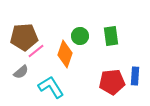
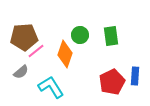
green circle: moved 1 px up
red pentagon: rotated 20 degrees counterclockwise
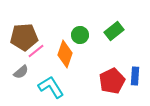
green rectangle: moved 3 px right, 5 px up; rotated 60 degrees clockwise
red pentagon: moved 1 px up
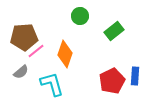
green circle: moved 19 px up
cyan L-shape: moved 1 px right, 3 px up; rotated 16 degrees clockwise
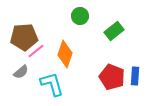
red pentagon: moved 4 px up; rotated 25 degrees counterclockwise
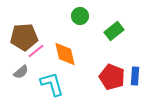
orange diamond: rotated 32 degrees counterclockwise
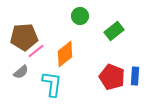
orange diamond: rotated 64 degrees clockwise
cyan L-shape: rotated 24 degrees clockwise
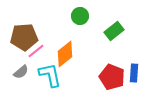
blue rectangle: moved 1 px left, 3 px up
cyan L-shape: moved 2 px left, 9 px up; rotated 20 degrees counterclockwise
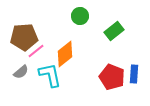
blue rectangle: moved 1 px down
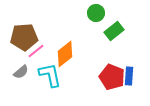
green circle: moved 16 px right, 3 px up
blue rectangle: moved 5 px left, 2 px down
